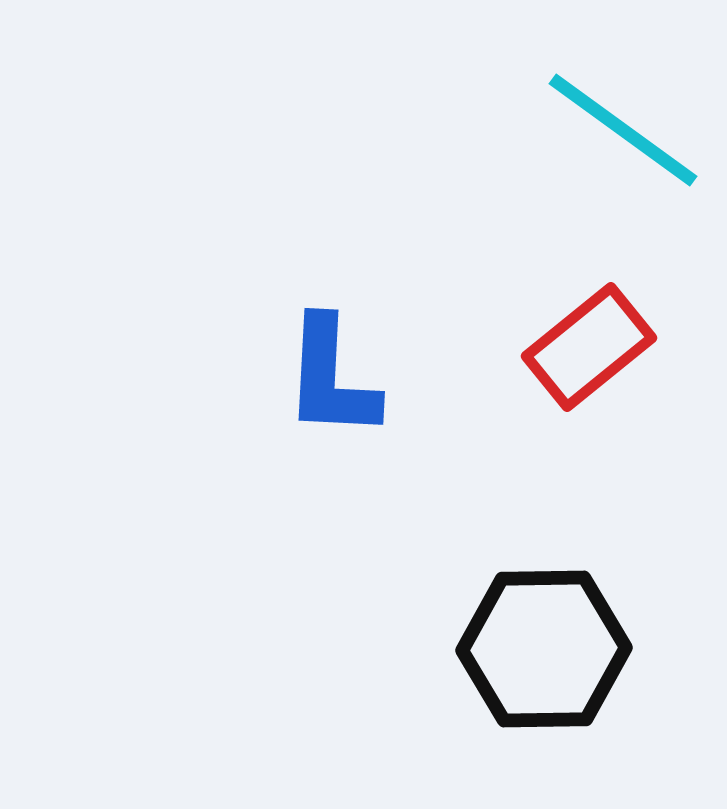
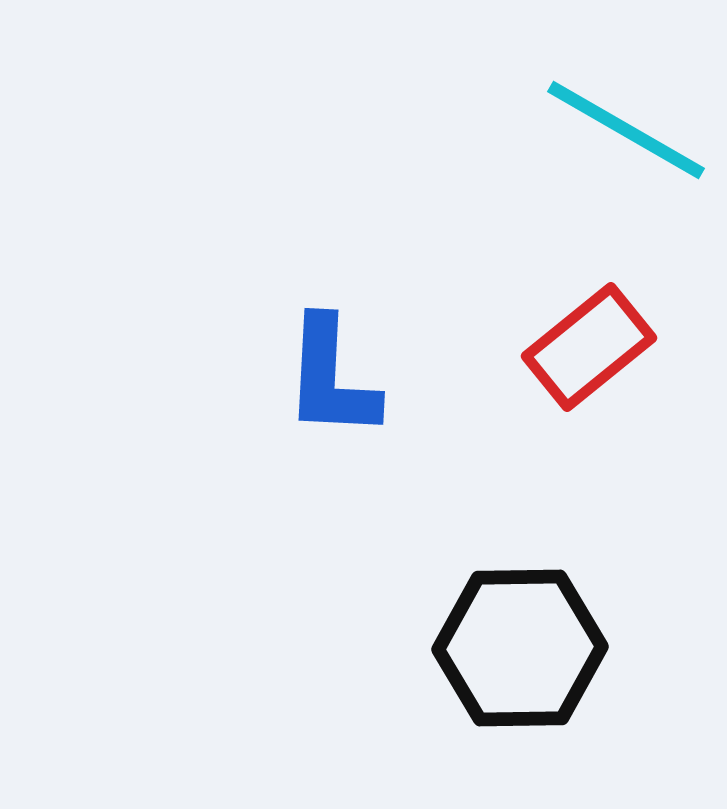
cyan line: moved 3 px right; rotated 6 degrees counterclockwise
black hexagon: moved 24 px left, 1 px up
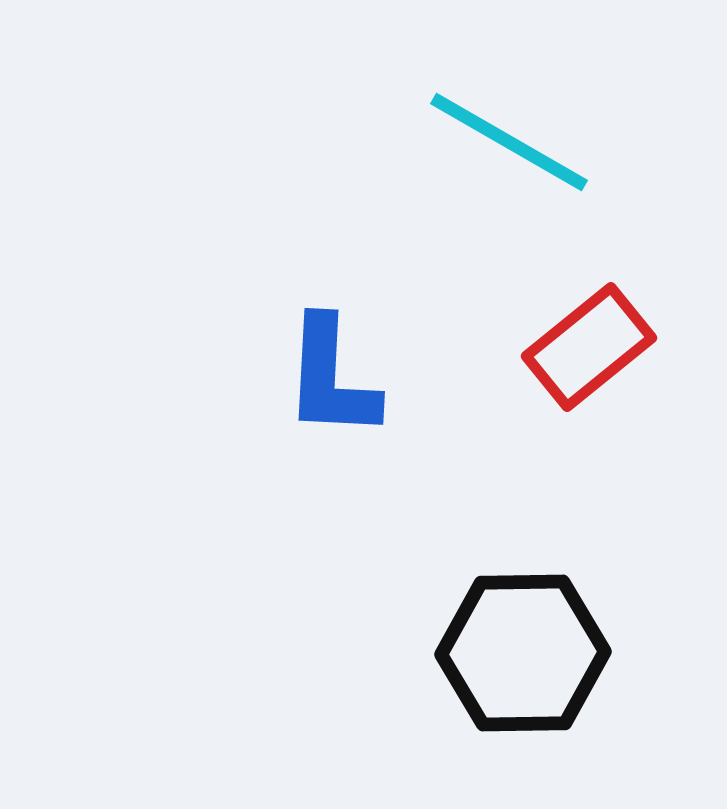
cyan line: moved 117 px left, 12 px down
black hexagon: moved 3 px right, 5 px down
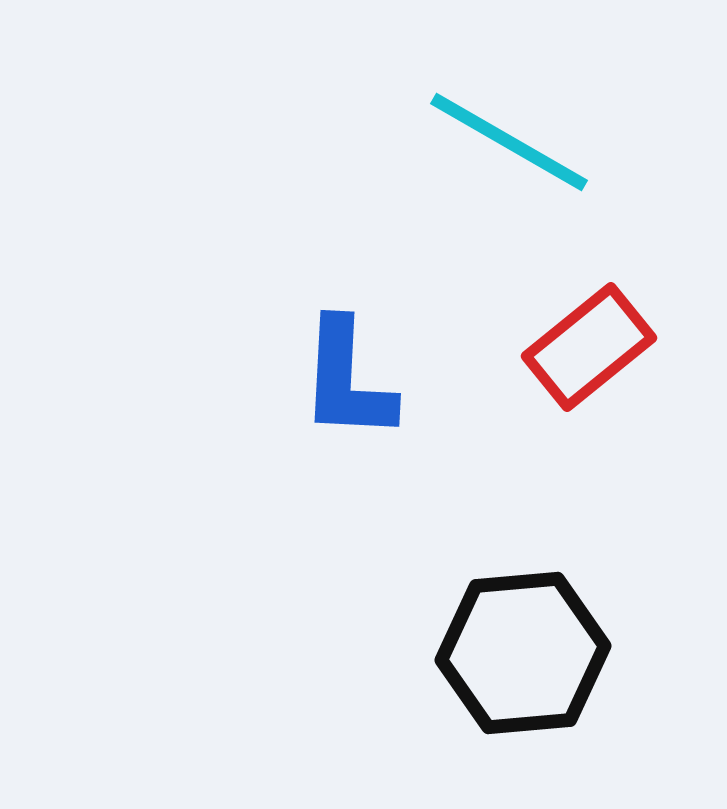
blue L-shape: moved 16 px right, 2 px down
black hexagon: rotated 4 degrees counterclockwise
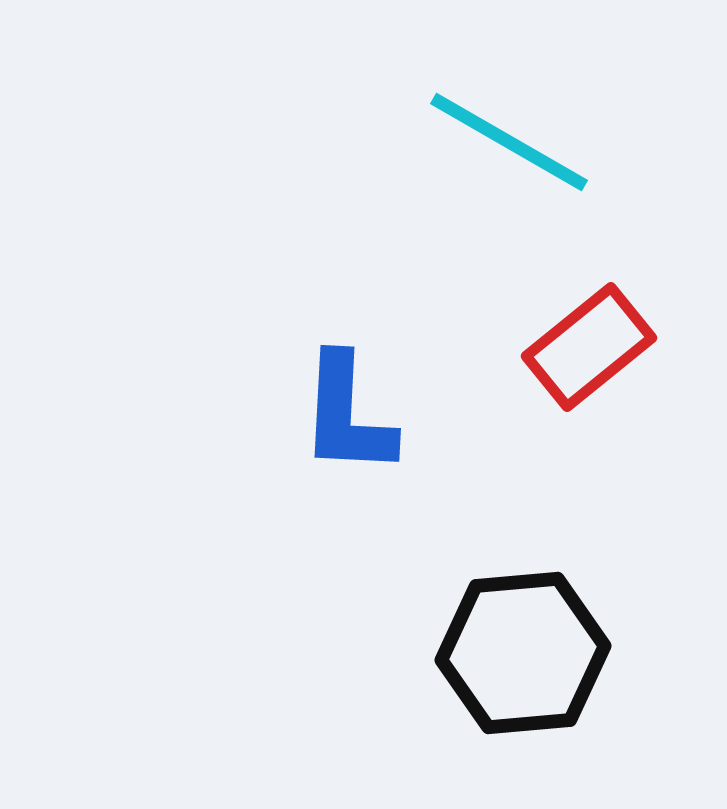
blue L-shape: moved 35 px down
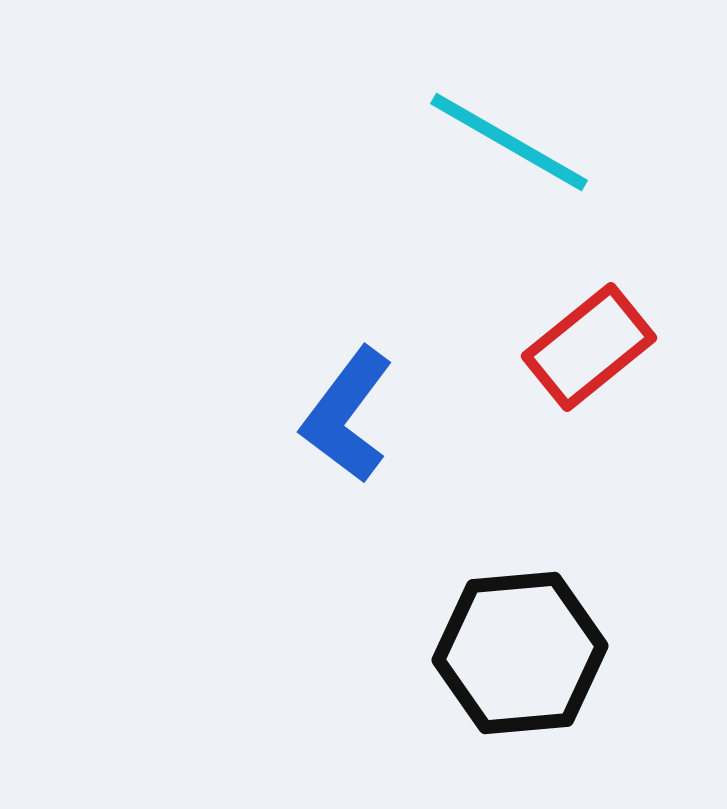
blue L-shape: rotated 34 degrees clockwise
black hexagon: moved 3 px left
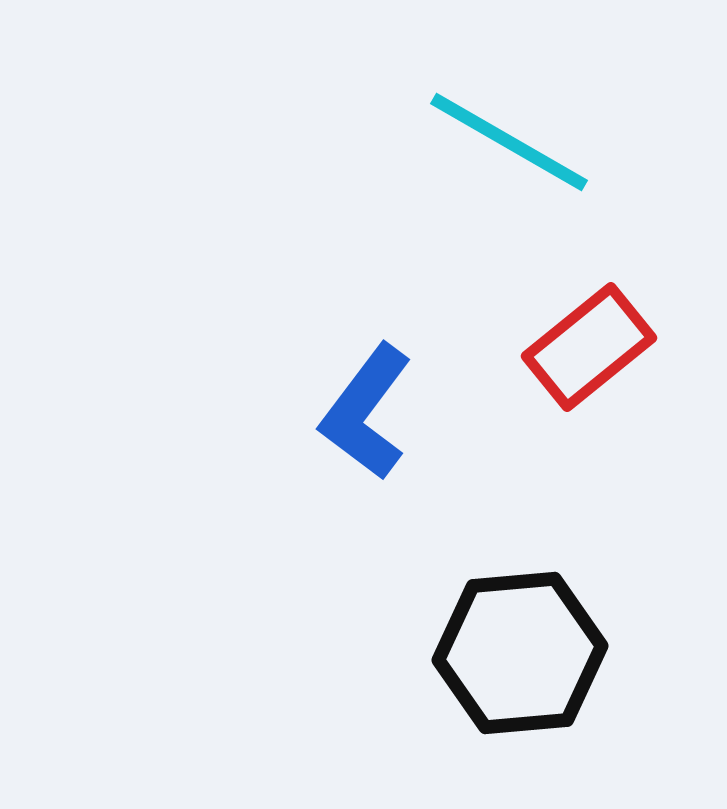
blue L-shape: moved 19 px right, 3 px up
